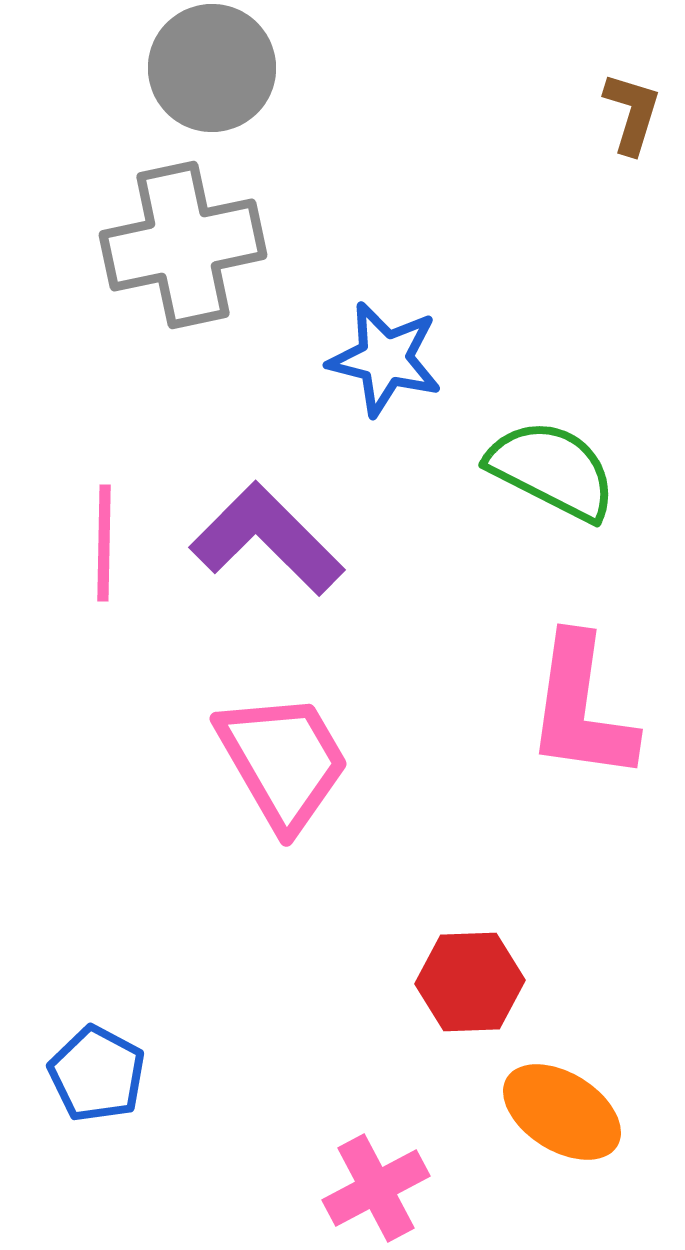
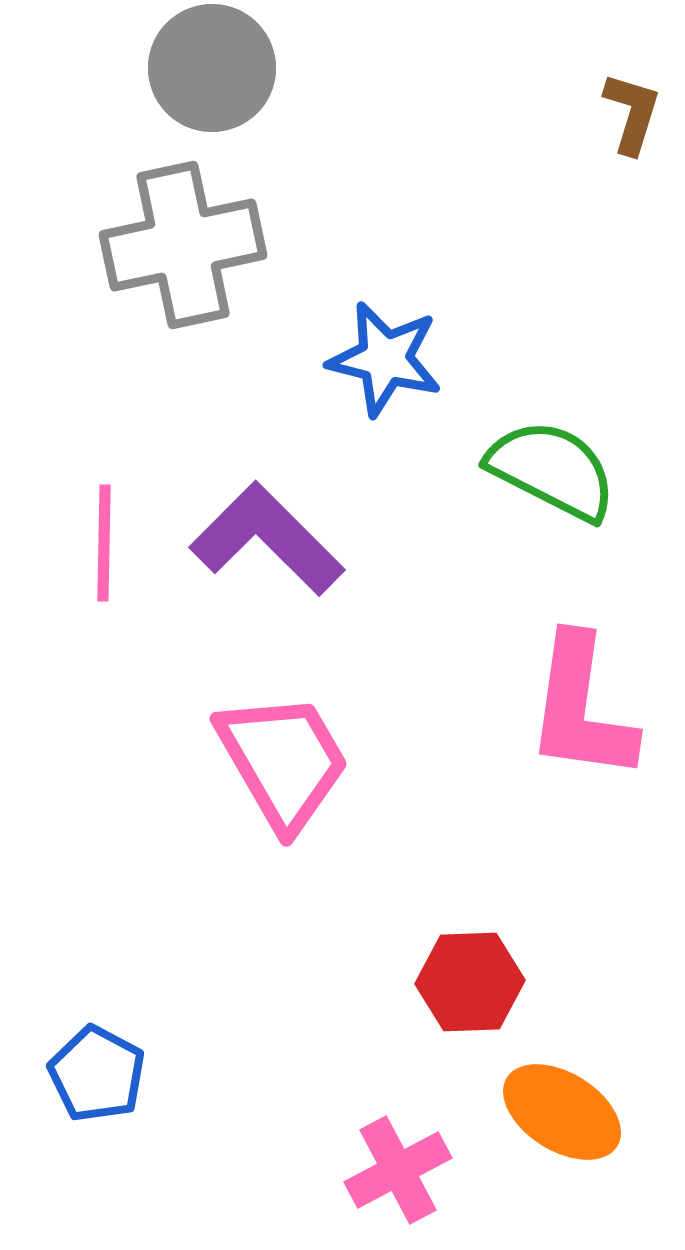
pink cross: moved 22 px right, 18 px up
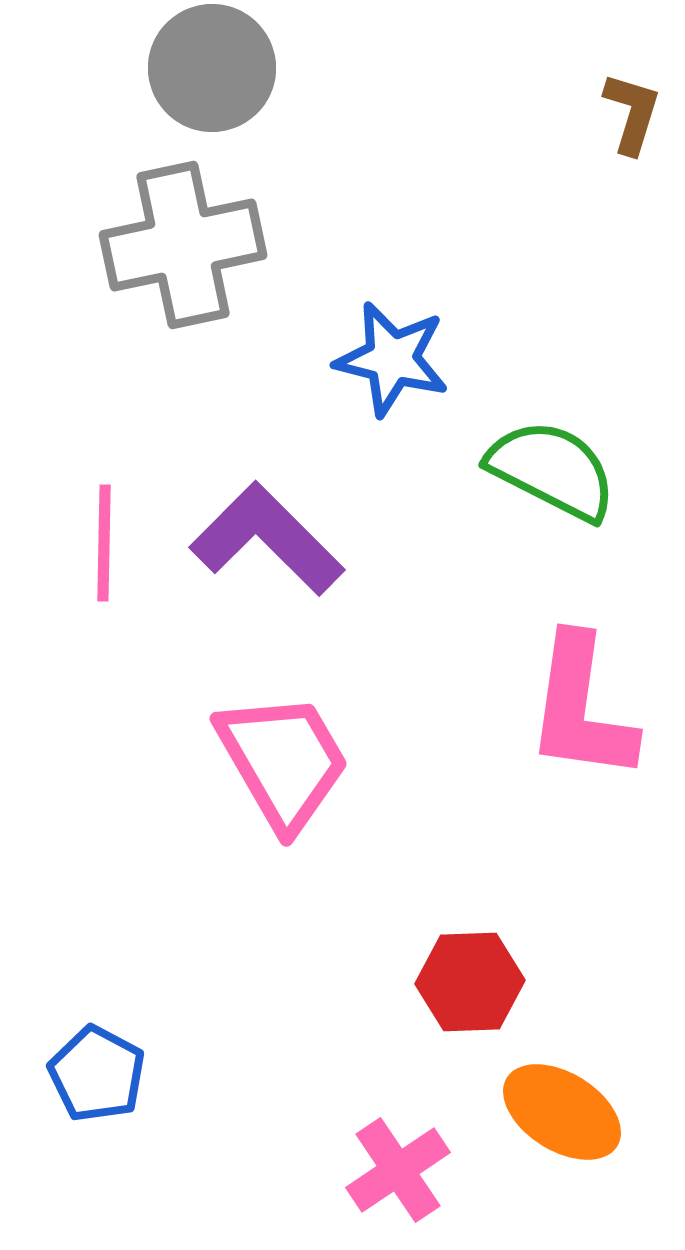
blue star: moved 7 px right
pink cross: rotated 6 degrees counterclockwise
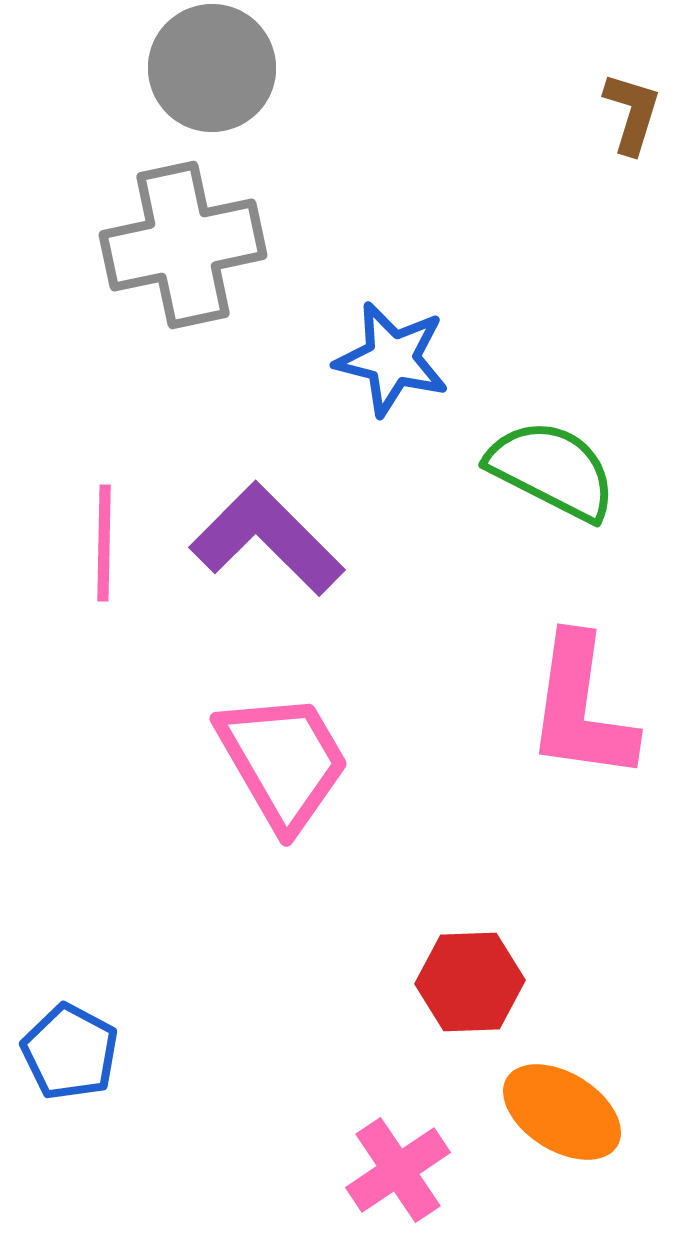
blue pentagon: moved 27 px left, 22 px up
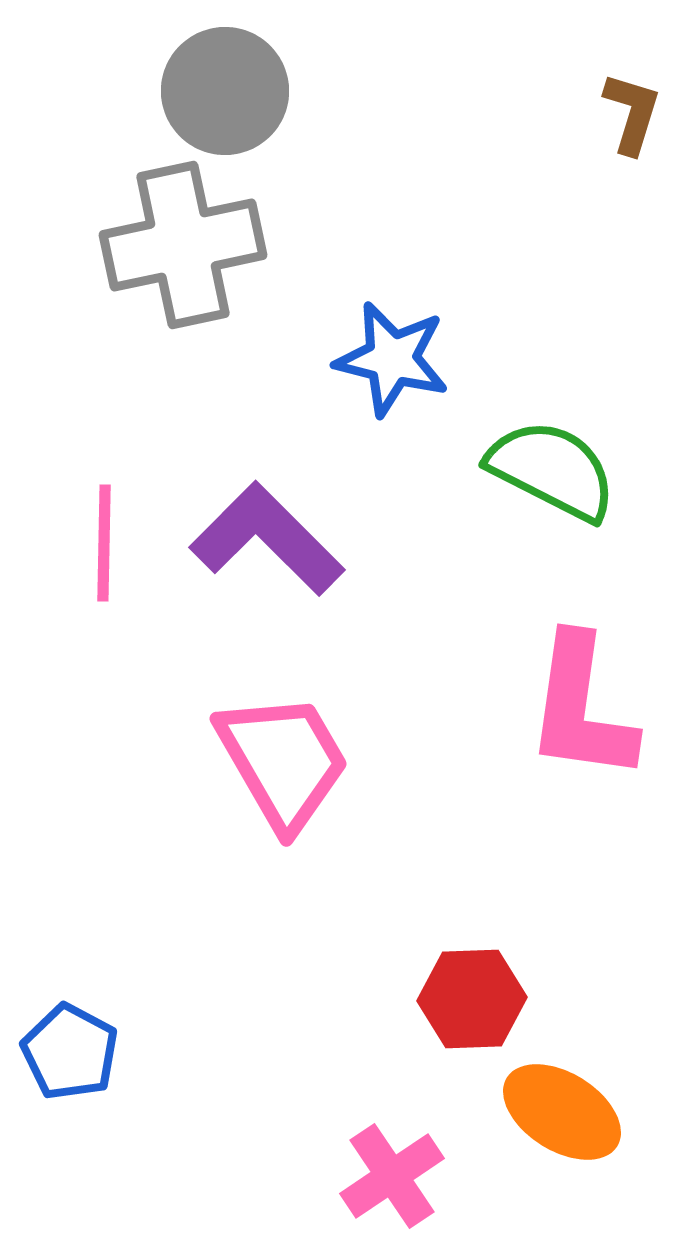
gray circle: moved 13 px right, 23 px down
red hexagon: moved 2 px right, 17 px down
pink cross: moved 6 px left, 6 px down
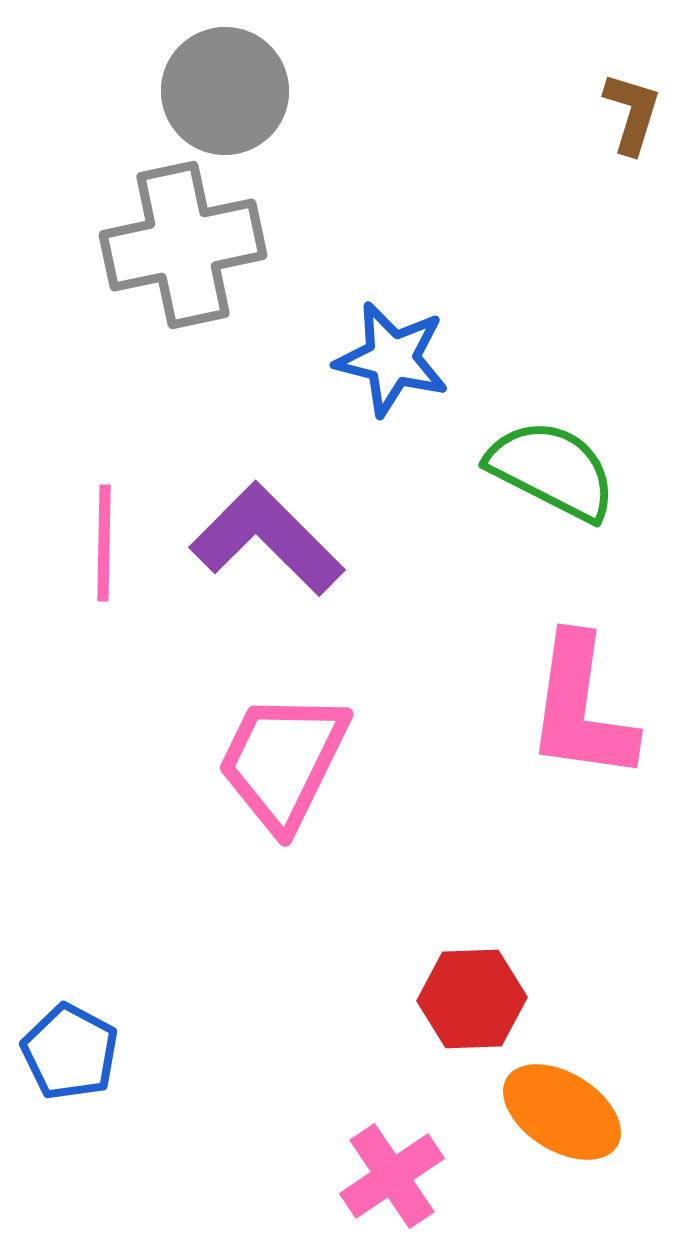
pink trapezoid: rotated 124 degrees counterclockwise
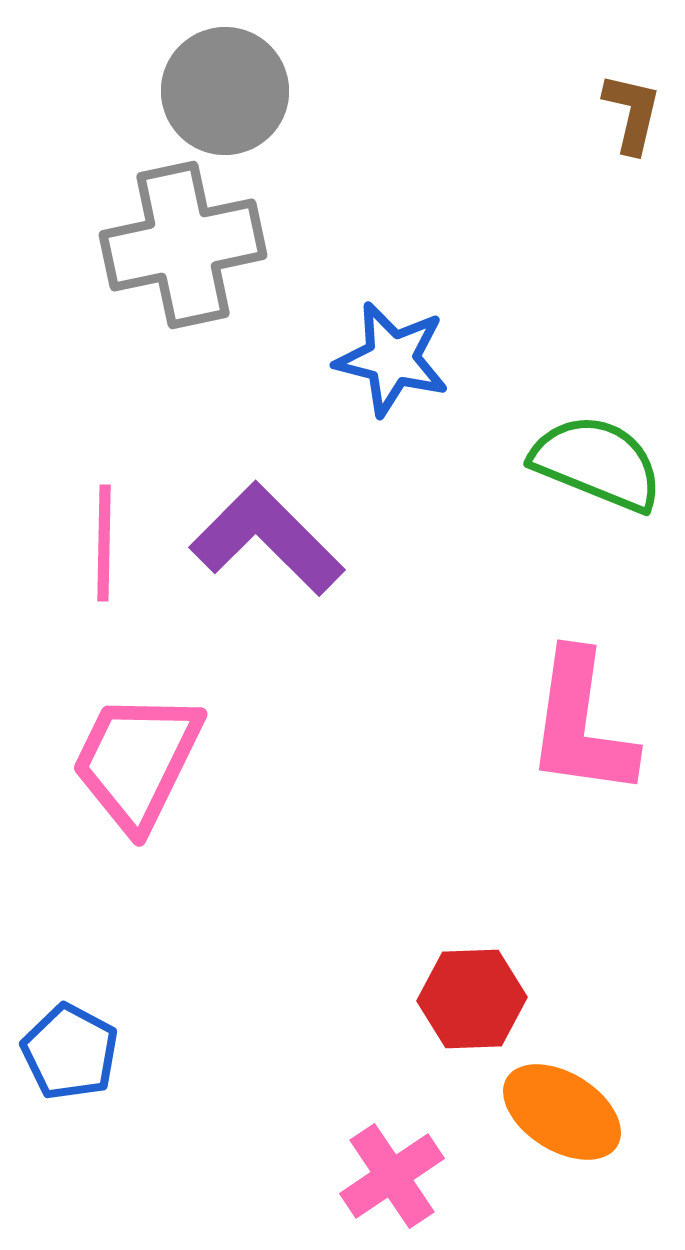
brown L-shape: rotated 4 degrees counterclockwise
green semicircle: moved 45 px right, 7 px up; rotated 5 degrees counterclockwise
pink L-shape: moved 16 px down
pink trapezoid: moved 146 px left
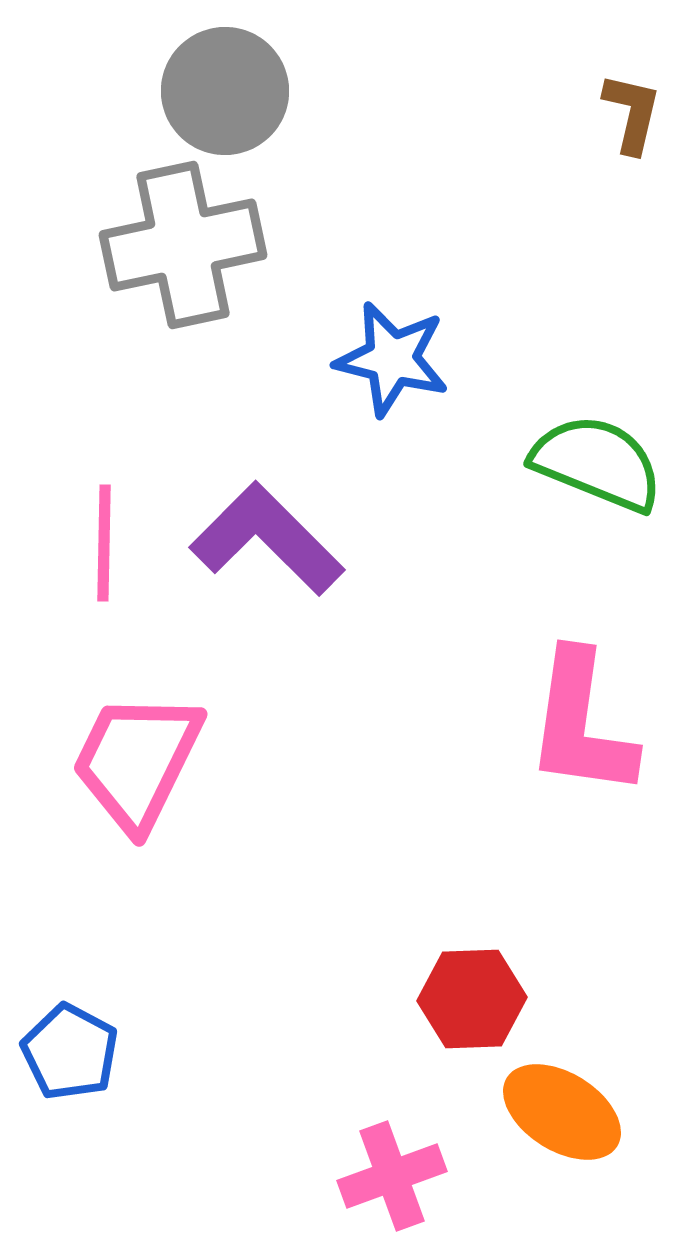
pink cross: rotated 14 degrees clockwise
